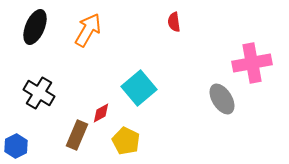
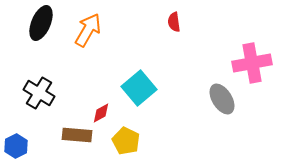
black ellipse: moved 6 px right, 4 px up
brown rectangle: rotated 72 degrees clockwise
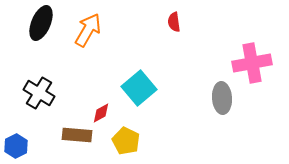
gray ellipse: moved 1 px up; rotated 28 degrees clockwise
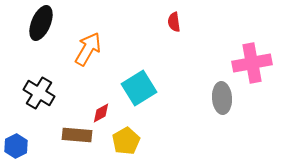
orange arrow: moved 19 px down
cyan square: rotated 8 degrees clockwise
yellow pentagon: rotated 16 degrees clockwise
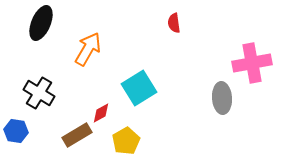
red semicircle: moved 1 px down
brown rectangle: rotated 36 degrees counterclockwise
blue hexagon: moved 15 px up; rotated 25 degrees counterclockwise
